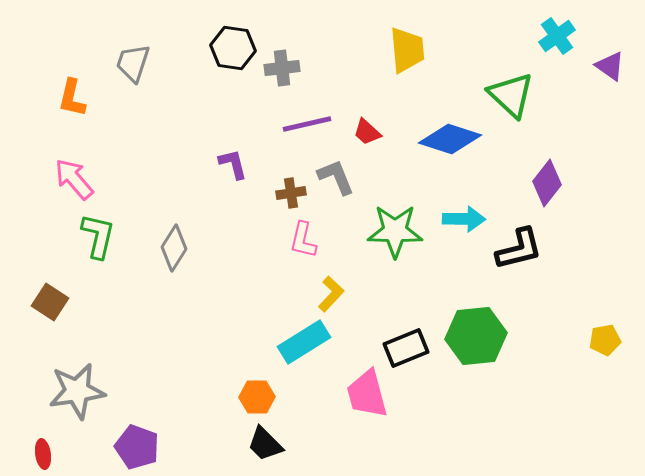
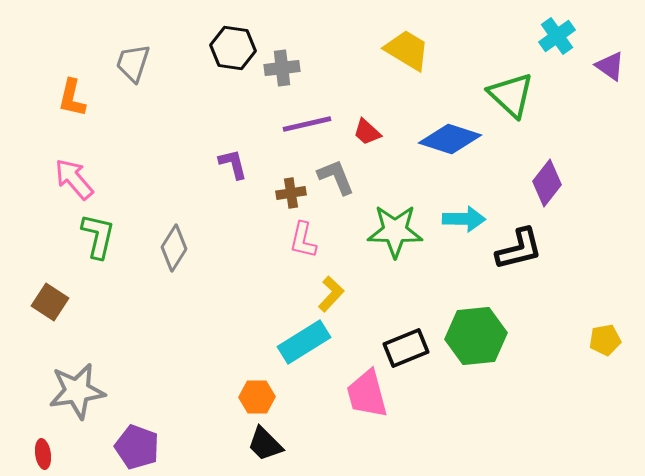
yellow trapezoid: rotated 54 degrees counterclockwise
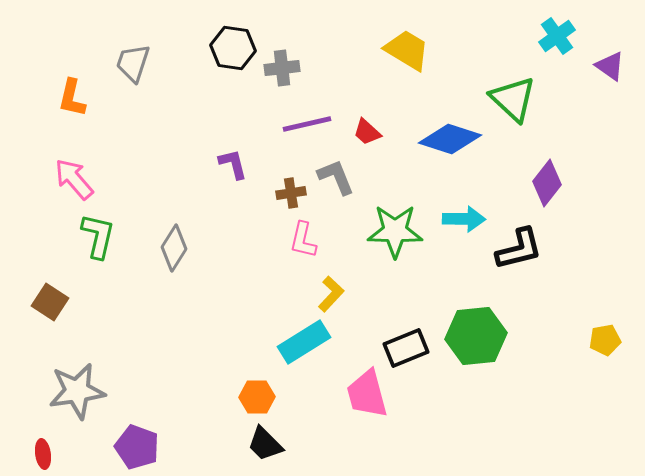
green triangle: moved 2 px right, 4 px down
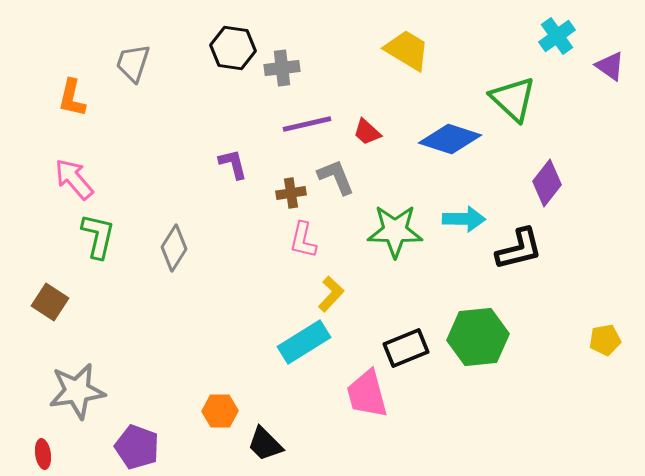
green hexagon: moved 2 px right, 1 px down
orange hexagon: moved 37 px left, 14 px down
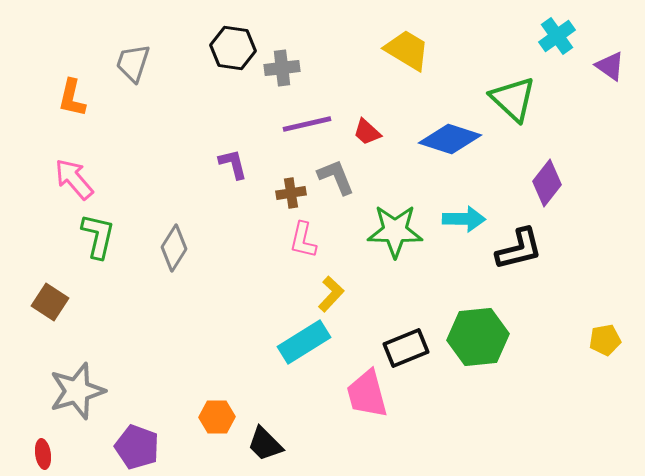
gray star: rotated 8 degrees counterclockwise
orange hexagon: moved 3 px left, 6 px down
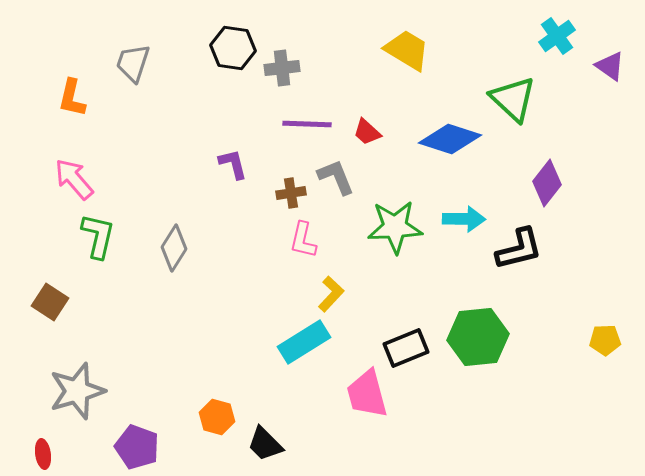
purple line: rotated 15 degrees clockwise
green star: moved 4 px up; rotated 4 degrees counterclockwise
yellow pentagon: rotated 8 degrees clockwise
orange hexagon: rotated 16 degrees clockwise
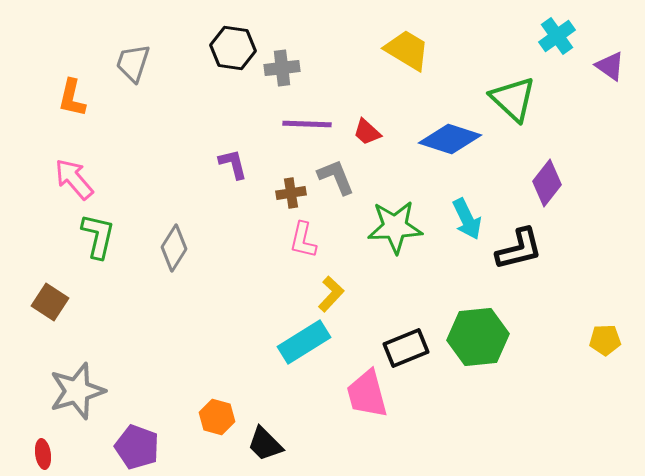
cyan arrow: moved 3 px right; rotated 63 degrees clockwise
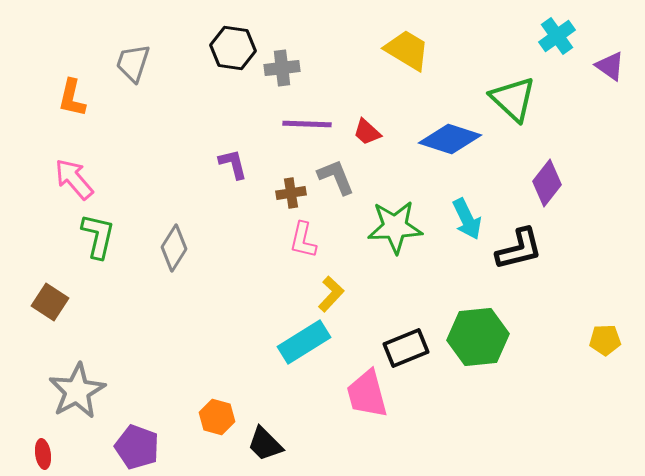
gray star: rotated 12 degrees counterclockwise
